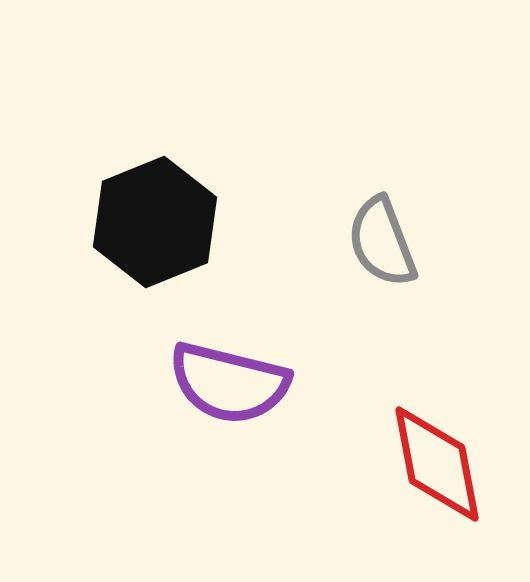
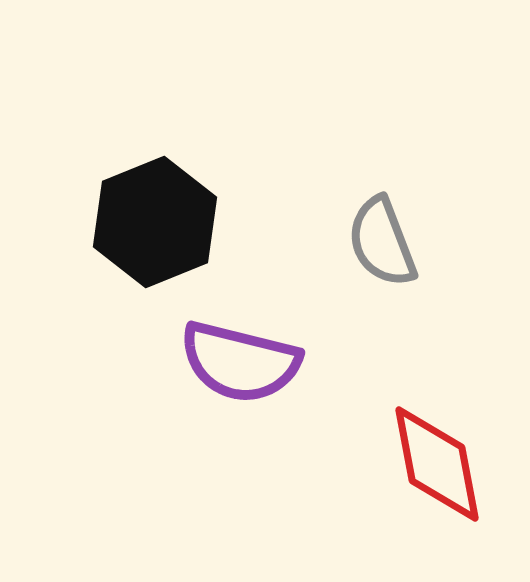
purple semicircle: moved 11 px right, 21 px up
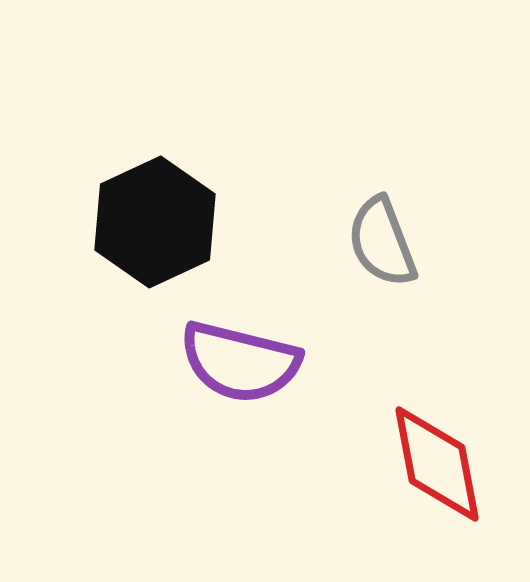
black hexagon: rotated 3 degrees counterclockwise
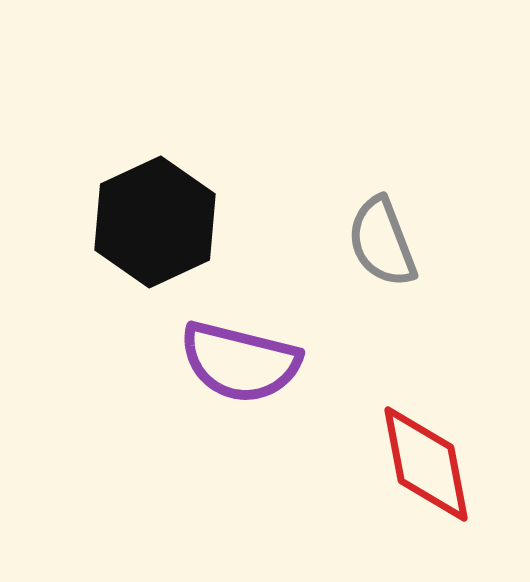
red diamond: moved 11 px left
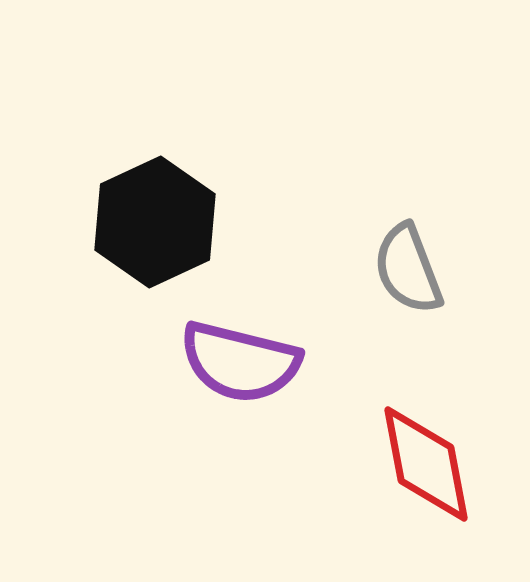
gray semicircle: moved 26 px right, 27 px down
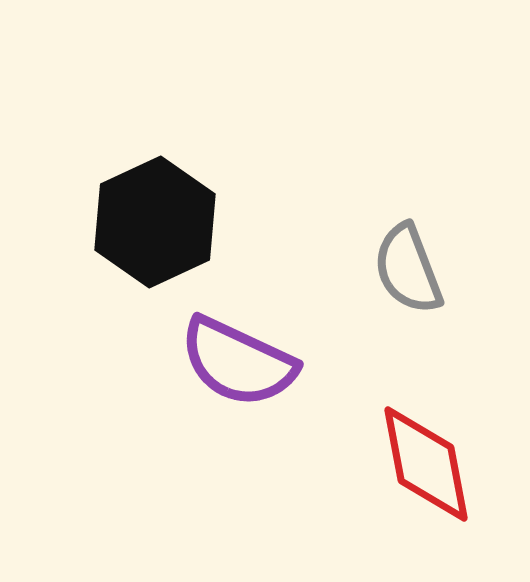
purple semicircle: moved 2 px left; rotated 11 degrees clockwise
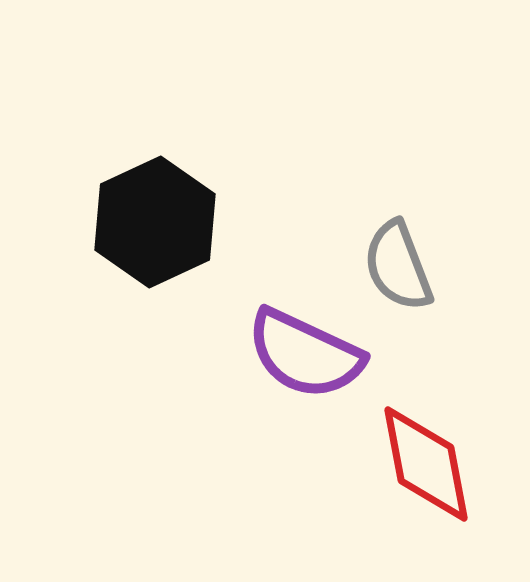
gray semicircle: moved 10 px left, 3 px up
purple semicircle: moved 67 px right, 8 px up
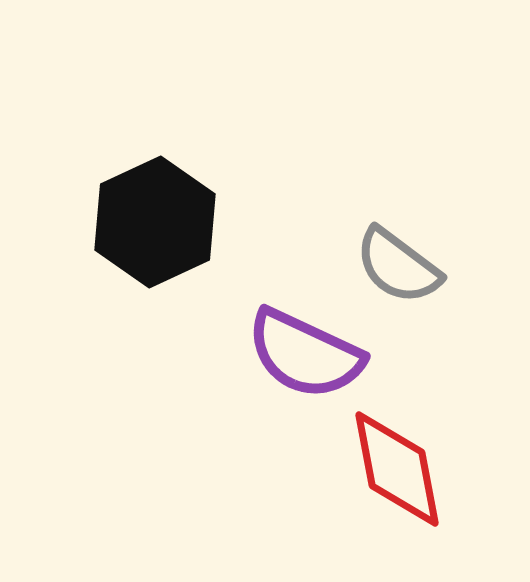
gray semicircle: rotated 32 degrees counterclockwise
red diamond: moved 29 px left, 5 px down
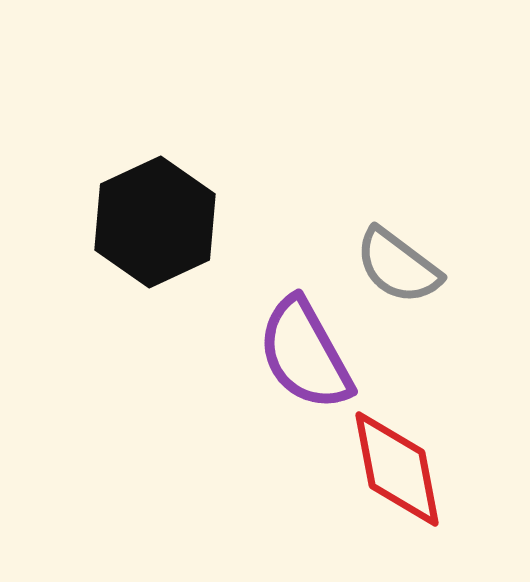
purple semicircle: rotated 36 degrees clockwise
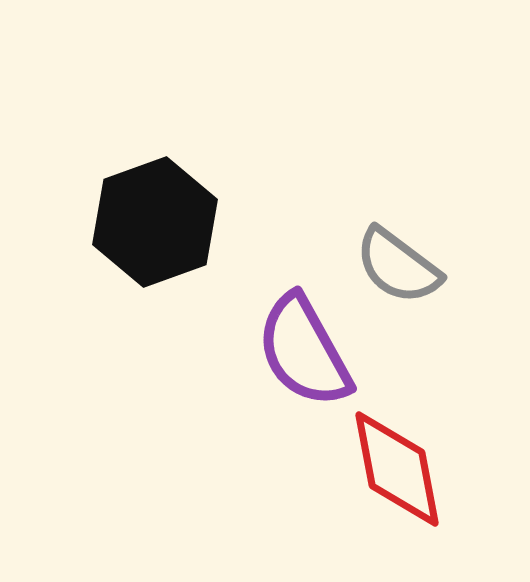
black hexagon: rotated 5 degrees clockwise
purple semicircle: moved 1 px left, 3 px up
